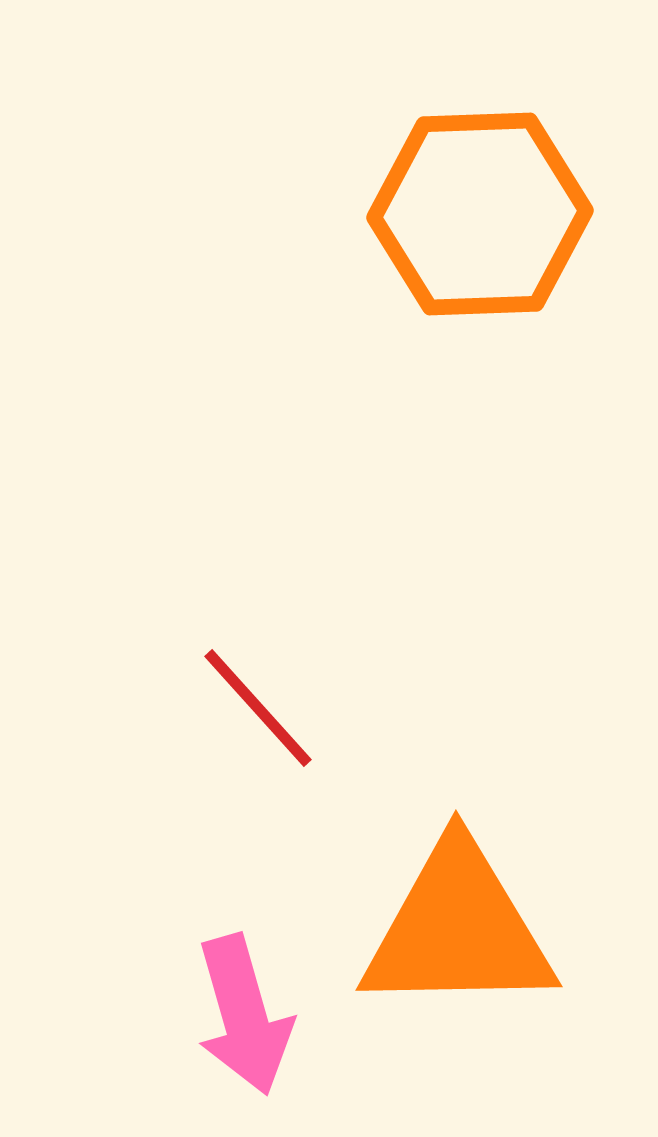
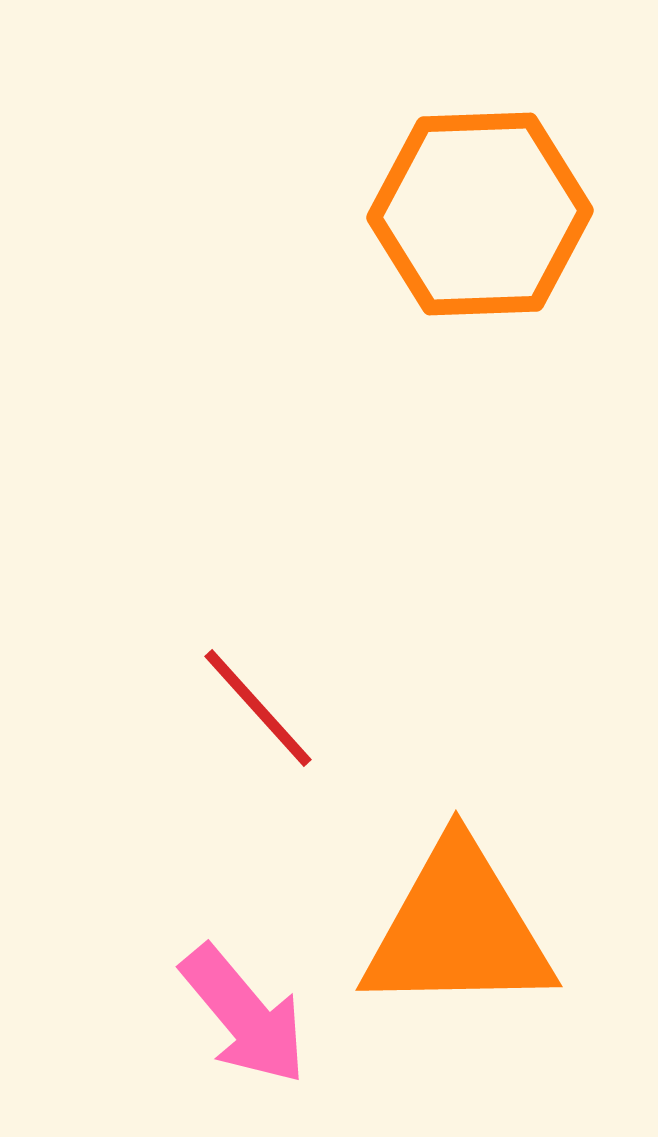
pink arrow: rotated 24 degrees counterclockwise
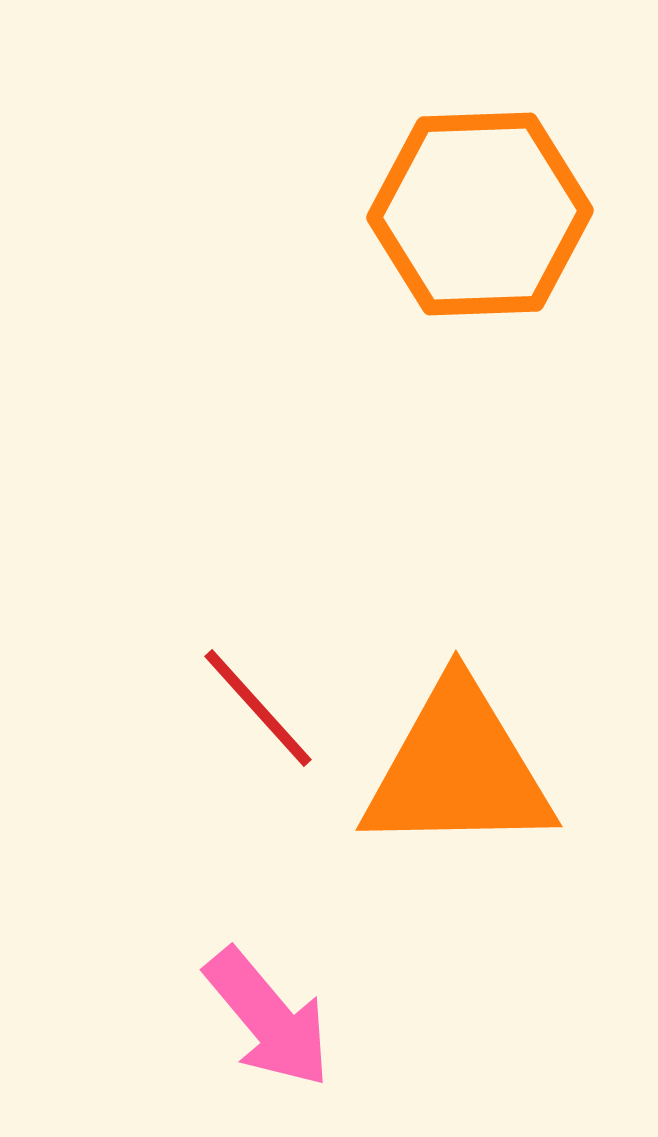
orange triangle: moved 160 px up
pink arrow: moved 24 px right, 3 px down
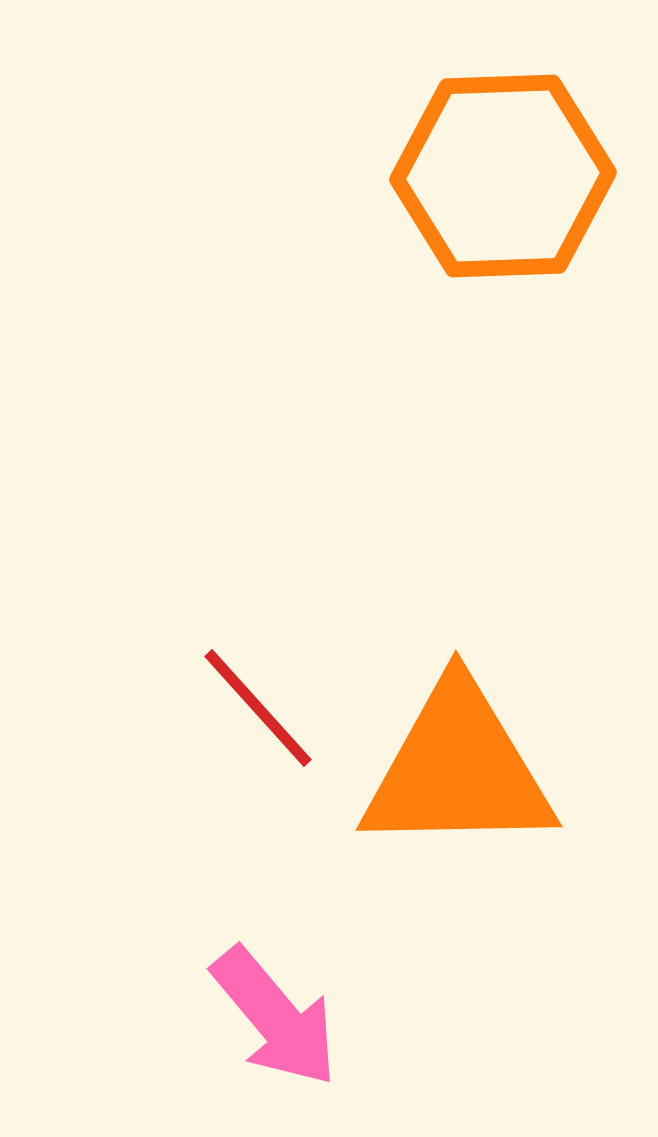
orange hexagon: moved 23 px right, 38 px up
pink arrow: moved 7 px right, 1 px up
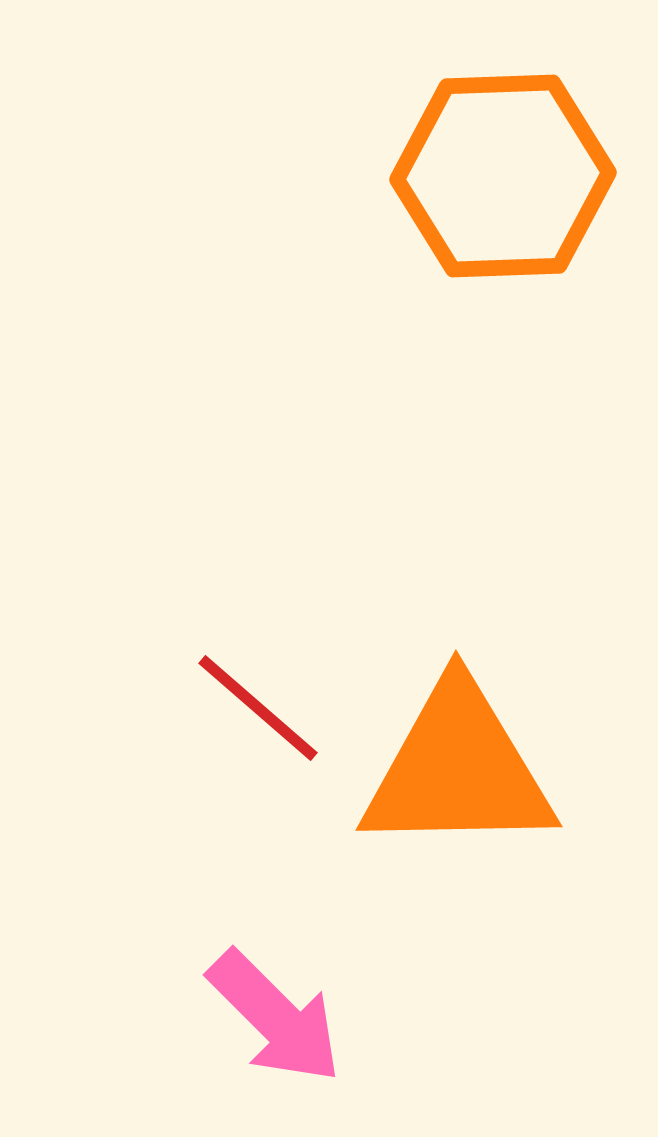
red line: rotated 7 degrees counterclockwise
pink arrow: rotated 5 degrees counterclockwise
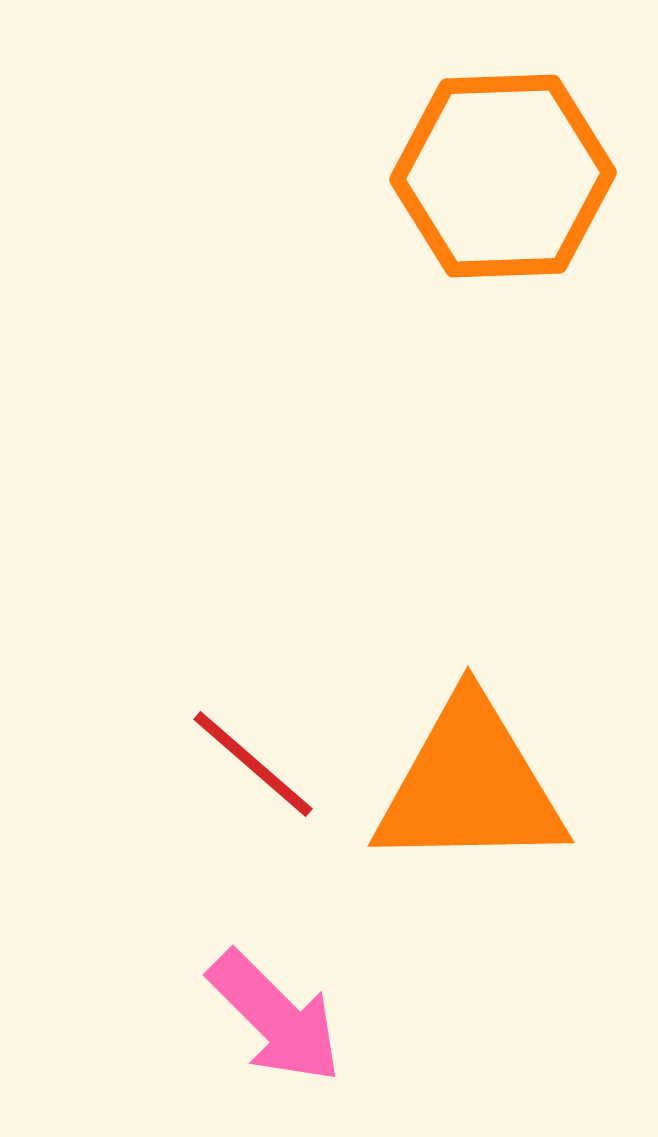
red line: moved 5 px left, 56 px down
orange triangle: moved 12 px right, 16 px down
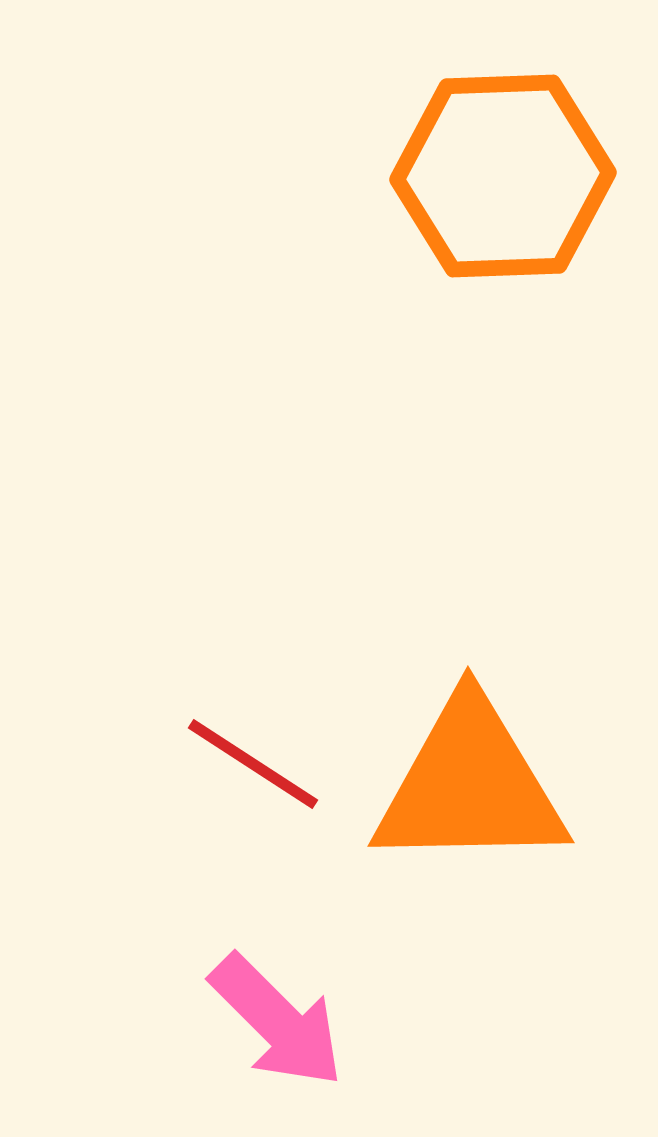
red line: rotated 8 degrees counterclockwise
pink arrow: moved 2 px right, 4 px down
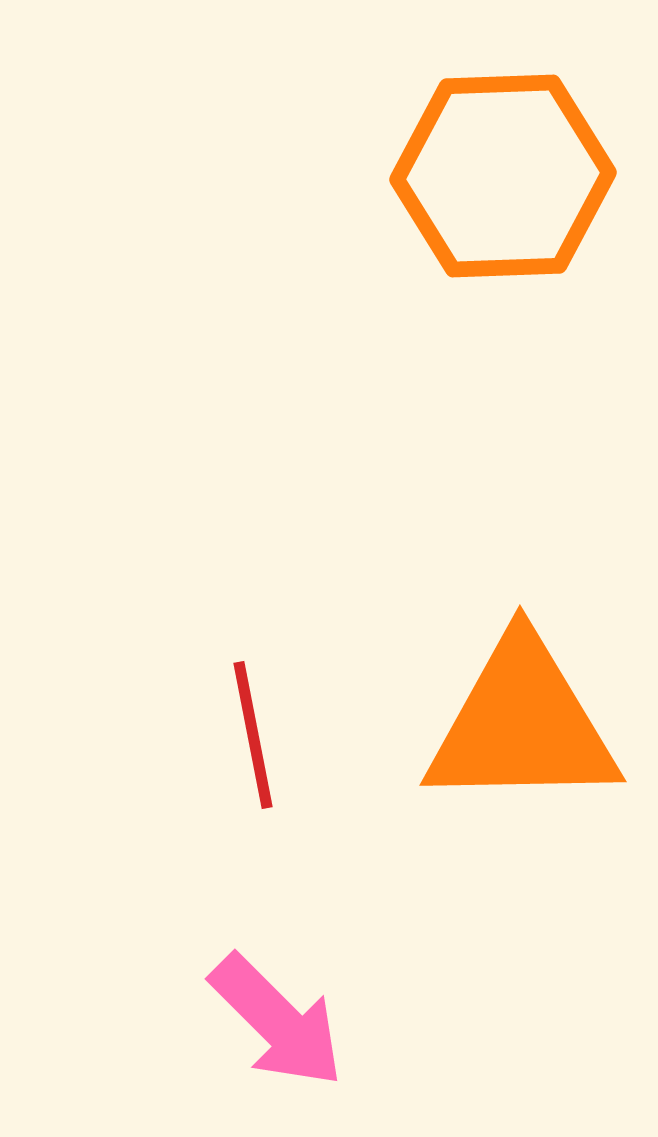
red line: moved 29 px up; rotated 46 degrees clockwise
orange triangle: moved 52 px right, 61 px up
